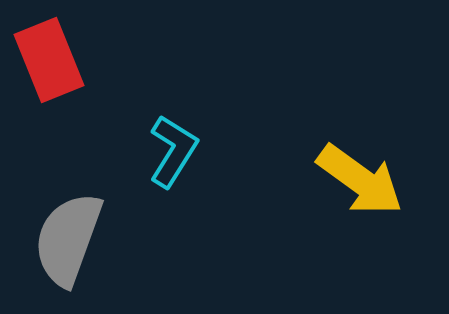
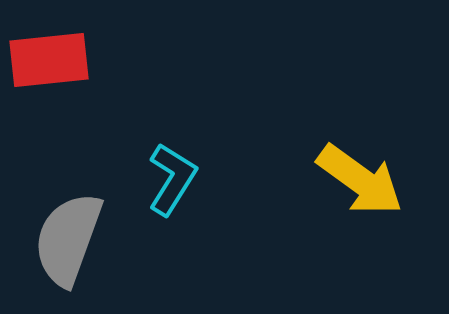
red rectangle: rotated 74 degrees counterclockwise
cyan L-shape: moved 1 px left, 28 px down
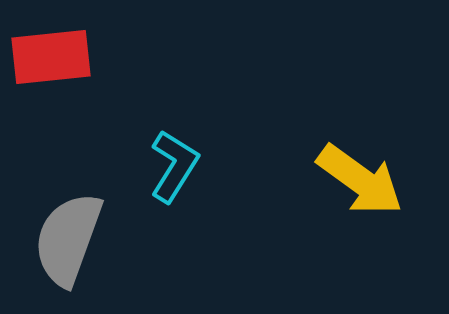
red rectangle: moved 2 px right, 3 px up
cyan L-shape: moved 2 px right, 13 px up
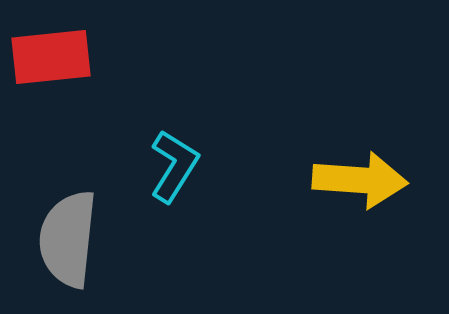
yellow arrow: rotated 32 degrees counterclockwise
gray semicircle: rotated 14 degrees counterclockwise
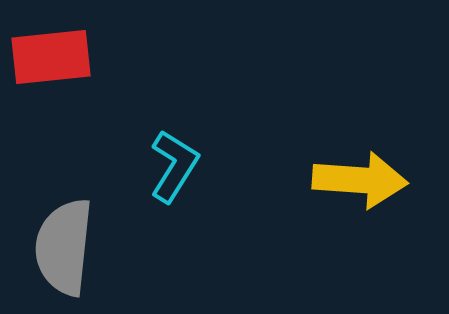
gray semicircle: moved 4 px left, 8 px down
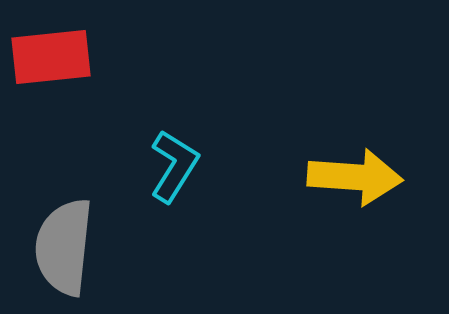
yellow arrow: moved 5 px left, 3 px up
